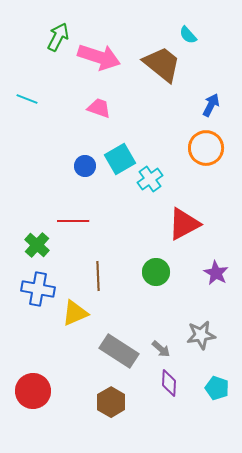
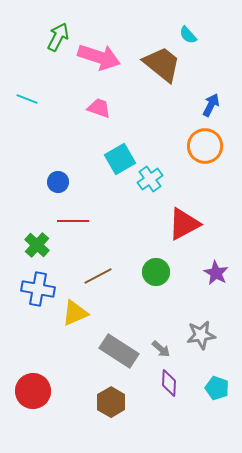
orange circle: moved 1 px left, 2 px up
blue circle: moved 27 px left, 16 px down
brown line: rotated 64 degrees clockwise
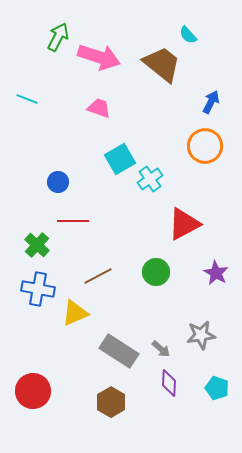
blue arrow: moved 3 px up
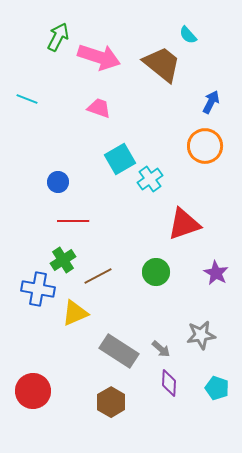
red triangle: rotated 9 degrees clockwise
green cross: moved 26 px right, 15 px down; rotated 15 degrees clockwise
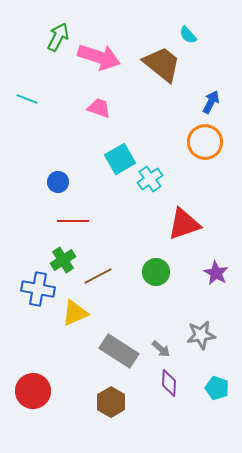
orange circle: moved 4 px up
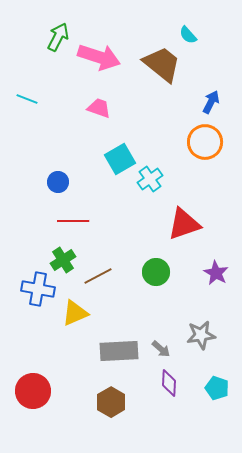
gray rectangle: rotated 36 degrees counterclockwise
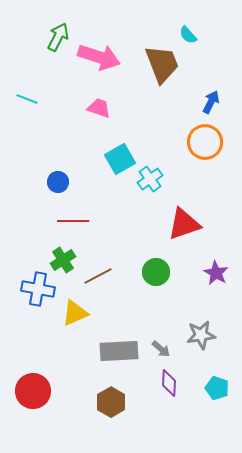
brown trapezoid: rotated 30 degrees clockwise
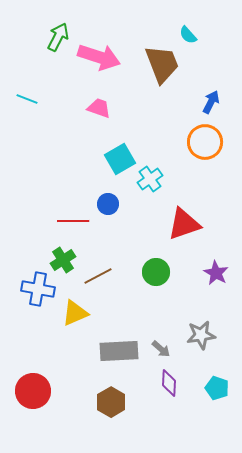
blue circle: moved 50 px right, 22 px down
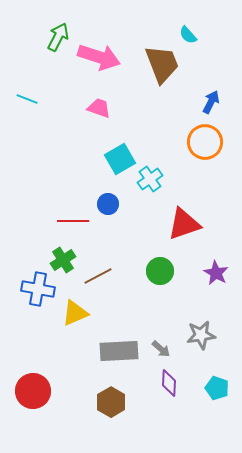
green circle: moved 4 px right, 1 px up
